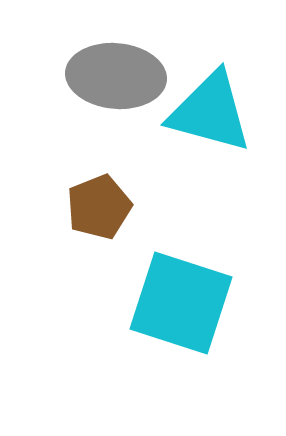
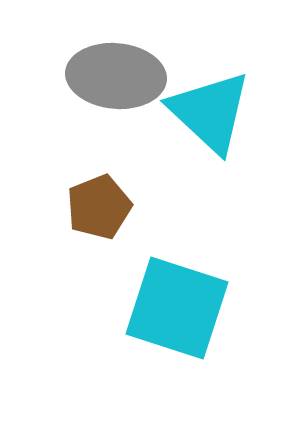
cyan triangle: rotated 28 degrees clockwise
cyan square: moved 4 px left, 5 px down
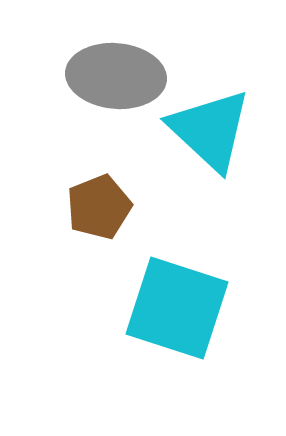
cyan triangle: moved 18 px down
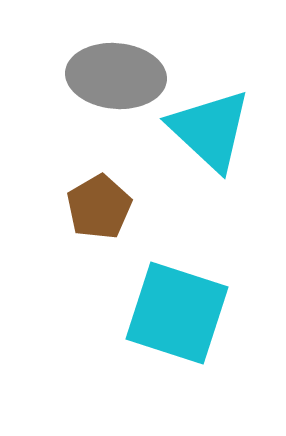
brown pentagon: rotated 8 degrees counterclockwise
cyan square: moved 5 px down
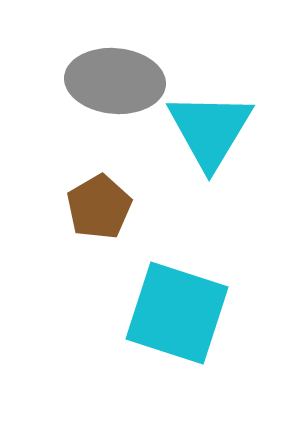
gray ellipse: moved 1 px left, 5 px down
cyan triangle: rotated 18 degrees clockwise
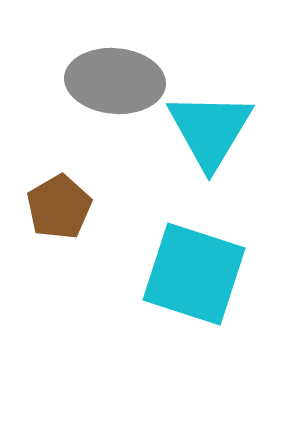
brown pentagon: moved 40 px left
cyan square: moved 17 px right, 39 px up
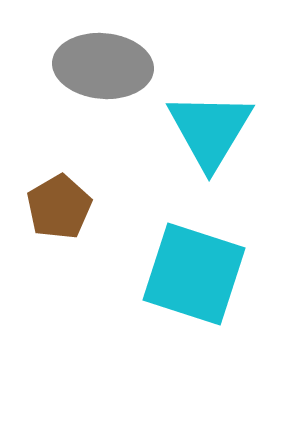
gray ellipse: moved 12 px left, 15 px up
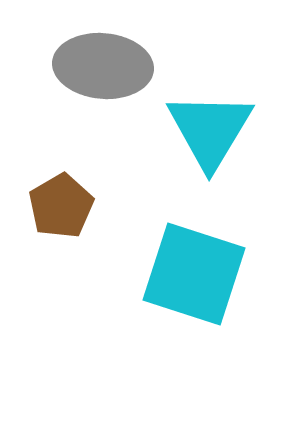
brown pentagon: moved 2 px right, 1 px up
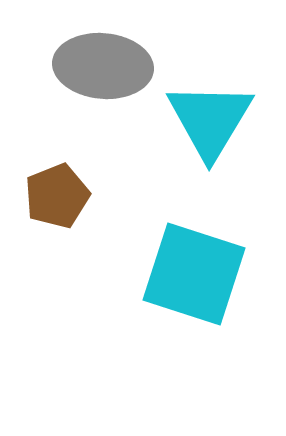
cyan triangle: moved 10 px up
brown pentagon: moved 4 px left, 10 px up; rotated 8 degrees clockwise
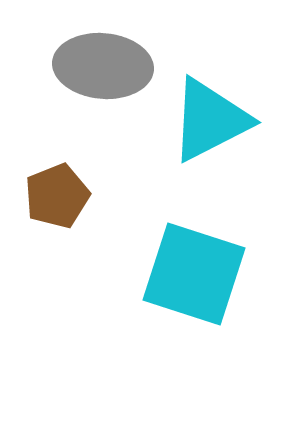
cyan triangle: rotated 32 degrees clockwise
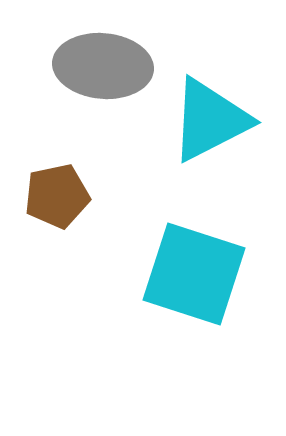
brown pentagon: rotated 10 degrees clockwise
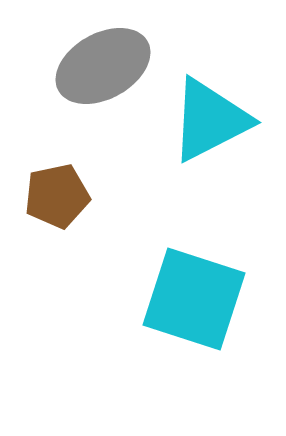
gray ellipse: rotated 34 degrees counterclockwise
cyan square: moved 25 px down
